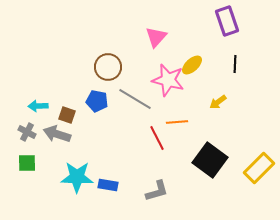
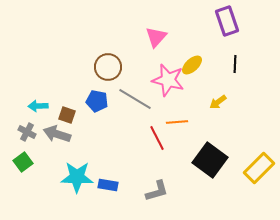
green square: moved 4 px left, 1 px up; rotated 36 degrees counterclockwise
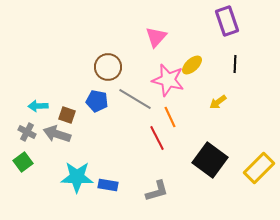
orange line: moved 7 px left, 5 px up; rotated 70 degrees clockwise
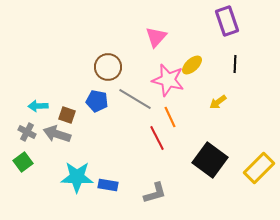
gray L-shape: moved 2 px left, 2 px down
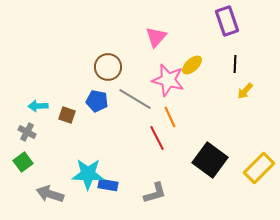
yellow arrow: moved 27 px right, 11 px up; rotated 12 degrees counterclockwise
gray arrow: moved 7 px left, 60 px down
cyan star: moved 11 px right, 3 px up
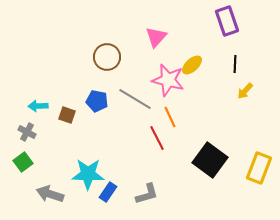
brown circle: moved 1 px left, 10 px up
yellow rectangle: rotated 24 degrees counterclockwise
blue rectangle: moved 7 px down; rotated 66 degrees counterclockwise
gray L-shape: moved 8 px left, 1 px down
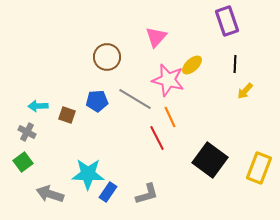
blue pentagon: rotated 15 degrees counterclockwise
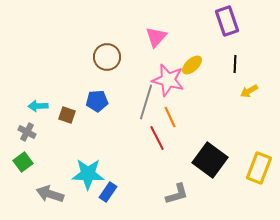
yellow arrow: moved 4 px right; rotated 18 degrees clockwise
gray line: moved 11 px right, 3 px down; rotated 76 degrees clockwise
gray L-shape: moved 30 px right
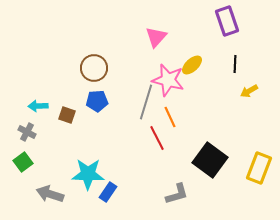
brown circle: moved 13 px left, 11 px down
